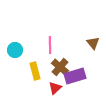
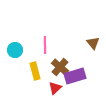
pink line: moved 5 px left
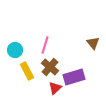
pink line: rotated 18 degrees clockwise
brown cross: moved 10 px left
yellow rectangle: moved 8 px left; rotated 12 degrees counterclockwise
purple rectangle: moved 1 px left, 1 px down
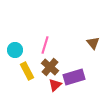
red triangle: moved 3 px up
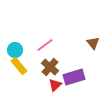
pink line: rotated 36 degrees clockwise
yellow rectangle: moved 8 px left, 5 px up; rotated 12 degrees counterclockwise
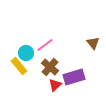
cyan circle: moved 11 px right, 3 px down
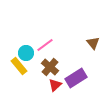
purple rectangle: moved 2 px right, 1 px down; rotated 15 degrees counterclockwise
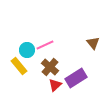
pink line: rotated 12 degrees clockwise
cyan circle: moved 1 px right, 3 px up
